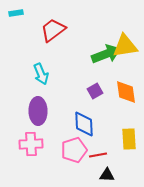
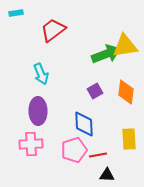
orange diamond: rotated 15 degrees clockwise
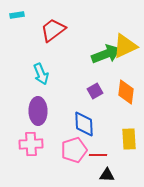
cyan rectangle: moved 1 px right, 2 px down
yellow triangle: rotated 16 degrees counterclockwise
red line: rotated 12 degrees clockwise
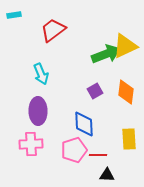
cyan rectangle: moved 3 px left
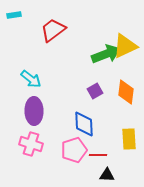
cyan arrow: moved 10 px left, 5 px down; rotated 30 degrees counterclockwise
purple ellipse: moved 4 px left
pink cross: rotated 20 degrees clockwise
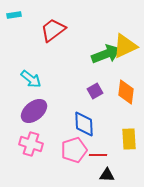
purple ellipse: rotated 52 degrees clockwise
